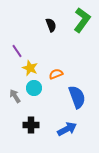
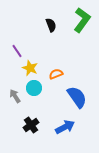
blue semicircle: rotated 15 degrees counterclockwise
black cross: rotated 35 degrees counterclockwise
blue arrow: moved 2 px left, 2 px up
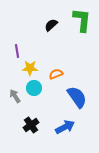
green L-shape: rotated 30 degrees counterclockwise
black semicircle: rotated 112 degrees counterclockwise
purple line: rotated 24 degrees clockwise
yellow star: rotated 21 degrees counterclockwise
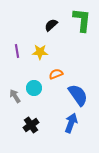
yellow star: moved 10 px right, 16 px up
blue semicircle: moved 1 px right, 2 px up
blue arrow: moved 6 px right, 4 px up; rotated 42 degrees counterclockwise
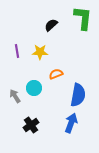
green L-shape: moved 1 px right, 2 px up
blue semicircle: rotated 45 degrees clockwise
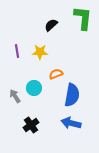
blue semicircle: moved 6 px left
blue arrow: rotated 96 degrees counterclockwise
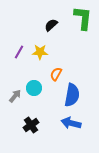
purple line: moved 2 px right, 1 px down; rotated 40 degrees clockwise
orange semicircle: rotated 40 degrees counterclockwise
gray arrow: rotated 72 degrees clockwise
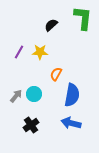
cyan circle: moved 6 px down
gray arrow: moved 1 px right
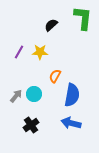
orange semicircle: moved 1 px left, 2 px down
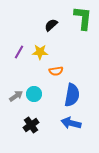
orange semicircle: moved 1 px right, 5 px up; rotated 128 degrees counterclockwise
gray arrow: rotated 16 degrees clockwise
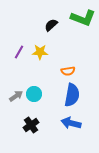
green L-shape: rotated 105 degrees clockwise
orange semicircle: moved 12 px right
